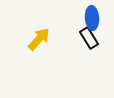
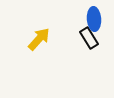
blue ellipse: moved 2 px right, 1 px down
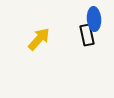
black rectangle: moved 2 px left, 3 px up; rotated 20 degrees clockwise
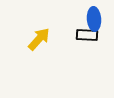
black rectangle: rotated 75 degrees counterclockwise
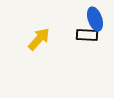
blue ellipse: moved 1 px right; rotated 15 degrees counterclockwise
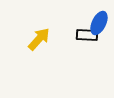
blue ellipse: moved 4 px right, 4 px down; rotated 45 degrees clockwise
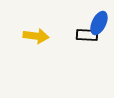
yellow arrow: moved 3 px left, 3 px up; rotated 55 degrees clockwise
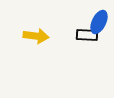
blue ellipse: moved 1 px up
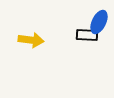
yellow arrow: moved 5 px left, 4 px down
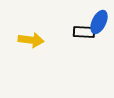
black rectangle: moved 3 px left, 3 px up
